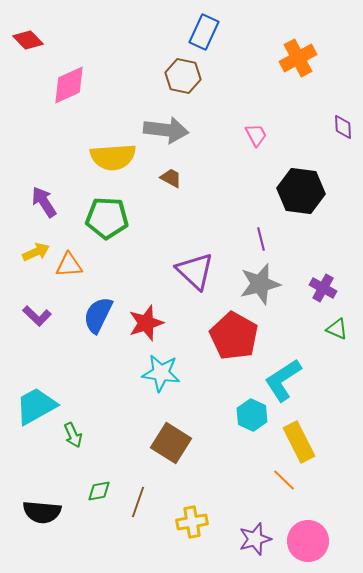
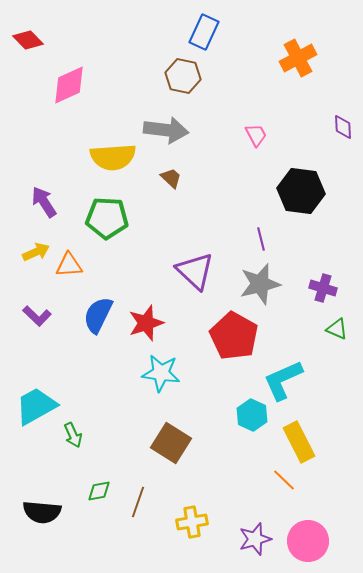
brown trapezoid: rotated 15 degrees clockwise
purple cross: rotated 12 degrees counterclockwise
cyan L-shape: rotated 9 degrees clockwise
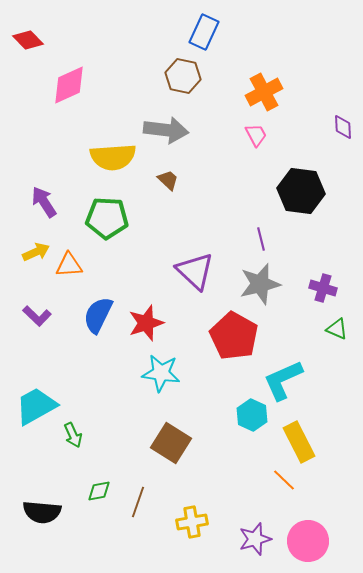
orange cross: moved 34 px left, 34 px down
brown trapezoid: moved 3 px left, 2 px down
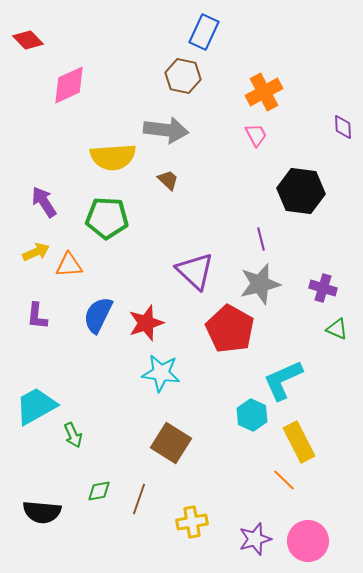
purple L-shape: rotated 52 degrees clockwise
red pentagon: moved 4 px left, 7 px up
brown line: moved 1 px right, 3 px up
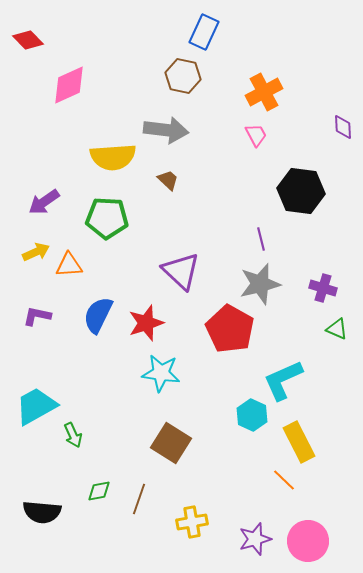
purple arrow: rotated 92 degrees counterclockwise
purple triangle: moved 14 px left
purple L-shape: rotated 96 degrees clockwise
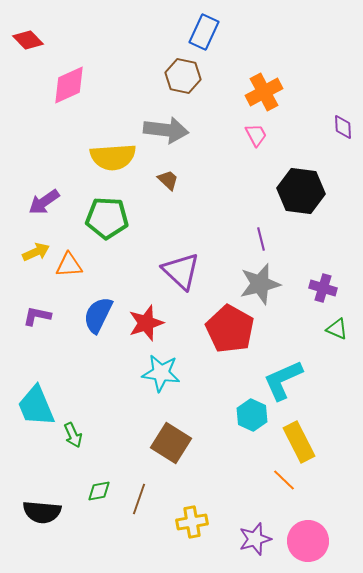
cyan trapezoid: rotated 84 degrees counterclockwise
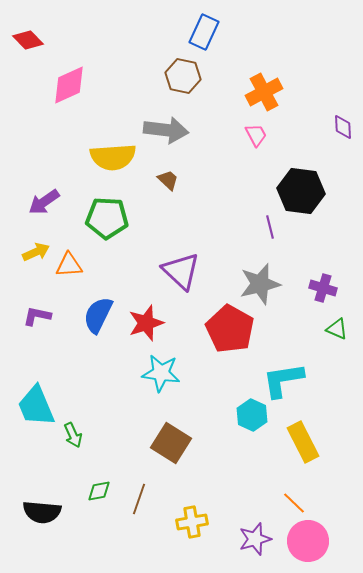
purple line: moved 9 px right, 12 px up
cyan L-shape: rotated 15 degrees clockwise
yellow rectangle: moved 4 px right
orange line: moved 10 px right, 23 px down
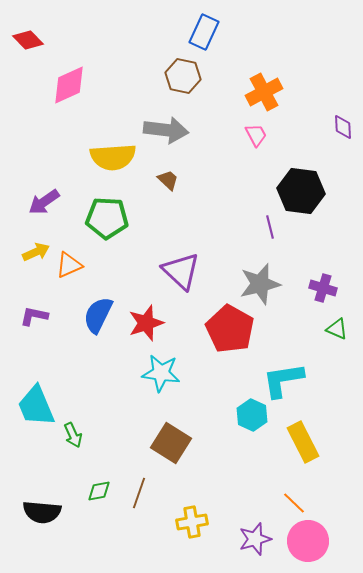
orange triangle: rotated 20 degrees counterclockwise
purple L-shape: moved 3 px left
brown line: moved 6 px up
